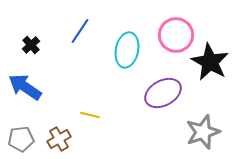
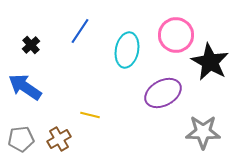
gray star: rotated 20 degrees clockwise
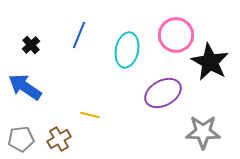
blue line: moved 1 px left, 4 px down; rotated 12 degrees counterclockwise
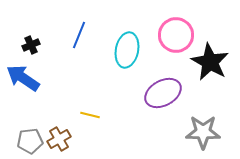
black cross: rotated 18 degrees clockwise
blue arrow: moved 2 px left, 9 px up
gray pentagon: moved 9 px right, 2 px down
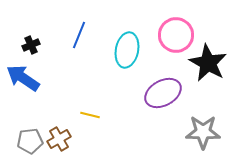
black star: moved 2 px left, 1 px down
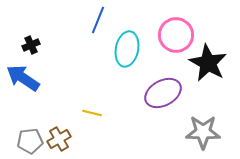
blue line: moved 19 px right, 15 px up
cyan ellipse: moved 1 px up
yellow line: moved 2 px right, 2 px up
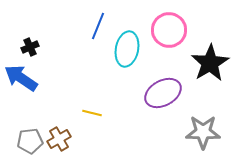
blue line: moved 6 px down
pink circle: moved 7 px left, 5 px up
black cross: moved 1 px left, 2 px down
black star: moved 2 px right; rotated 12 degrees clockwise
blue arrow: moved 2 px left
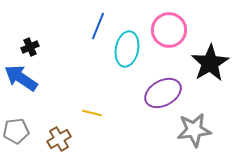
gray star: moved 9 px left, 2 px up; rotated 8 degrees counterclockwise
gray pentagon: moved 14 px left, 10 px up
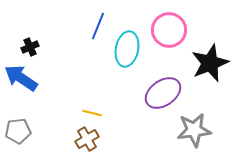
black star: rotated 9 degrees clockwise
purple ellipse: rotated 6 degrees counterclockwise
gray pentagon: moved 2 px right
brown cross: moved 28 px right
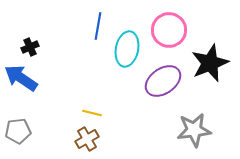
blue line: rotated 12 degrees counterclockwise
purple ellipse: moved 12 px up
